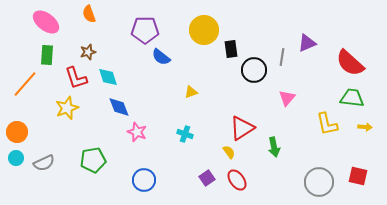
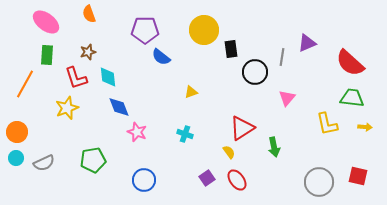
black circle: moved 1 px right, 2 px down
cyan diamond: rotated 10 degrees clockwise
orange line: rotated 12 degrees counterclockwise
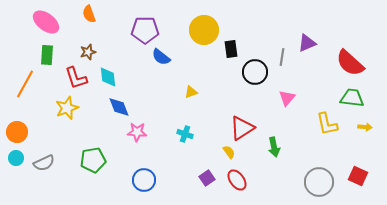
pink star: rotated 18 degrees counterclockwise
red square: rotated 12 degrees clockwise
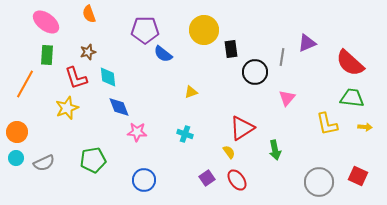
blue semicircle: moved 2 px right, 3 px up
green arrow: moved 1 px right, 3 px down
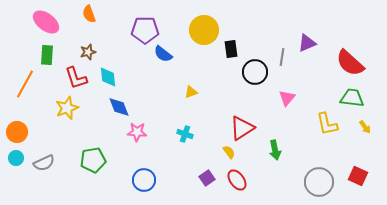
yellow arrow: rotated 48 degrees clockwise
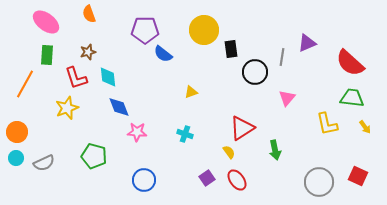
green pentagon: moved 1 px right, 4 px up; rotated 25 degrees clockwise
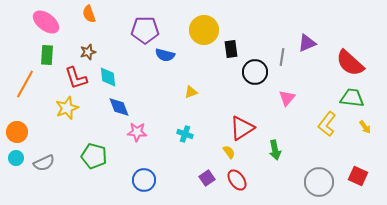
blue semicircle: moved 2 px right, 1 px down; rotated 24 degrees counterclockwise
yellow L-shape: rotated 50 degrees clockwise
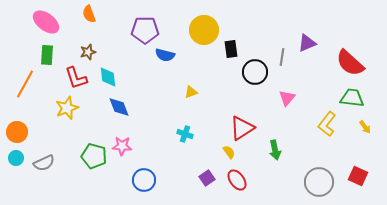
pink star: moved 15 px left, 14 px down
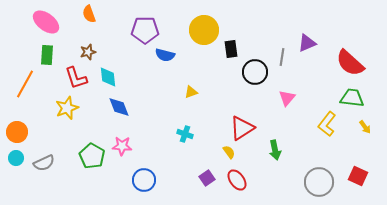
green pentagon: moved 2 px left; rotated 15 degrees clockwise
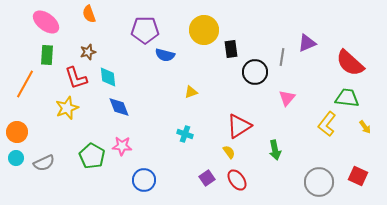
green trapezoid: moved 5 px left
red triangle: moved 3 px left, 2 px up
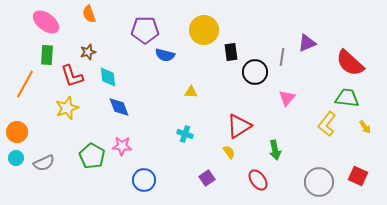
black rectangle: moved 3 px down
red L-shape: moved 4 px left, 2 px up
yellow triangle: rotated 24 degrees clockwise
red ellipse: moved 21 px right
